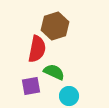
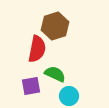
green semicircle: moved 1 px right, 2 px down
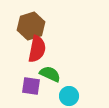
brown hexagon: moved 24 px left
green semicircle: moved 5 px left
purple square: rotated 18 degrees clockwise
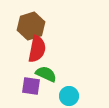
green semicircle: moved 4 px left
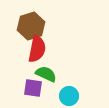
purple square: moved 2 px right, 2 px down
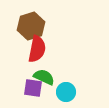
green semicircle: moved 2 px left, 3 px down
cyan circle: moved 3 px left, 4 px up
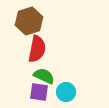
brown hexagon: moved 2 px left, 5 px up
green semicircle: moved 1 px up
purple square: moved 6 px right, 4 px down
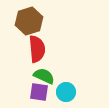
red semicircle: rotated 16 degrees counterclockwise
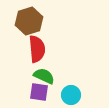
cyan circle: moved 5 px right, 3 px down
